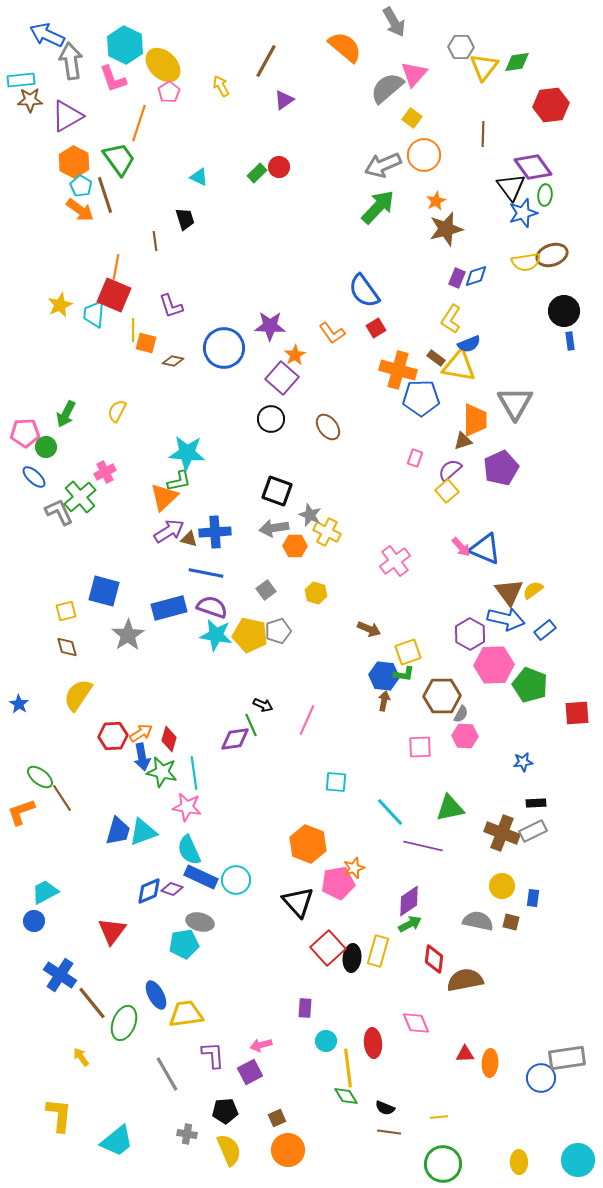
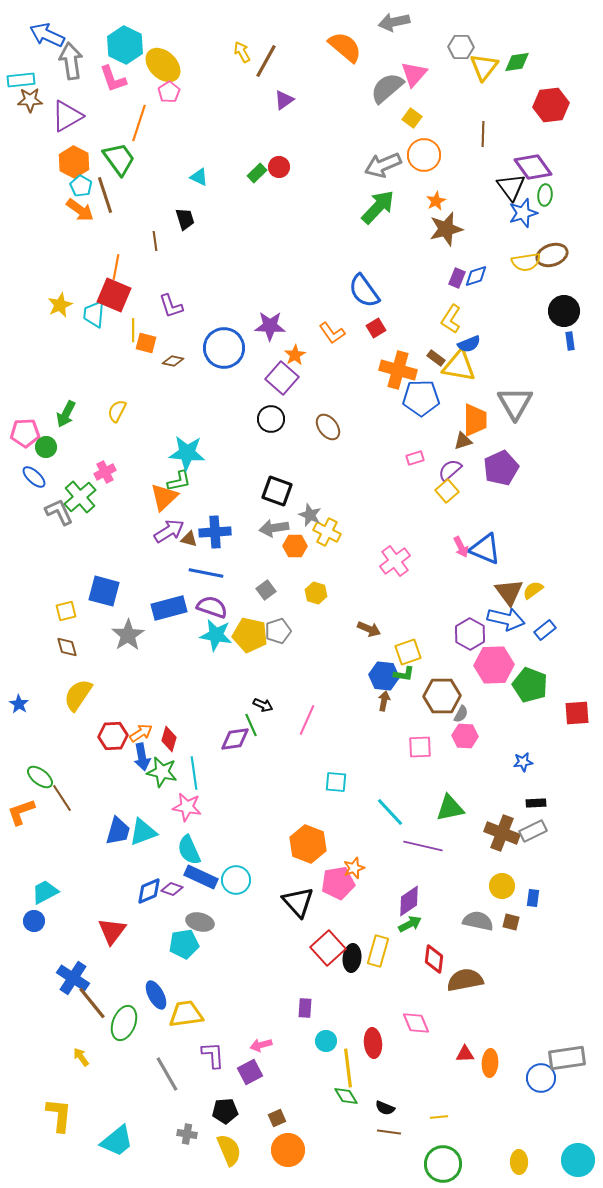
gray arrow at (394, 22): rotated 108 degrees clockwise
yellow arrow at (221, 86): moved 21 px right, 34 px up
pink rectangle at (415, 458): rotated 54 degrees clockwise
pink arrow at (461, 547): rotated 15 degrees clockwise
blue cross at (60, 975): moved 13 px right, 3 px down
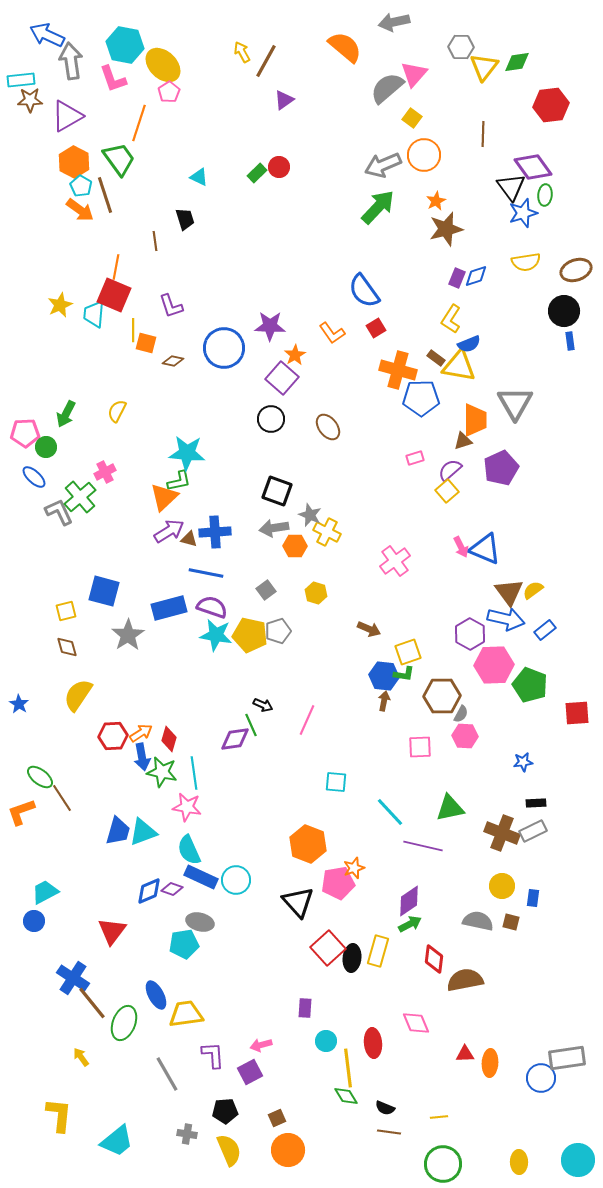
cyan hexagon at (125, 45): rotated 15 degrees counterclockwise
brown ellipse at (552, 255): moved 24 px right, 15 px down
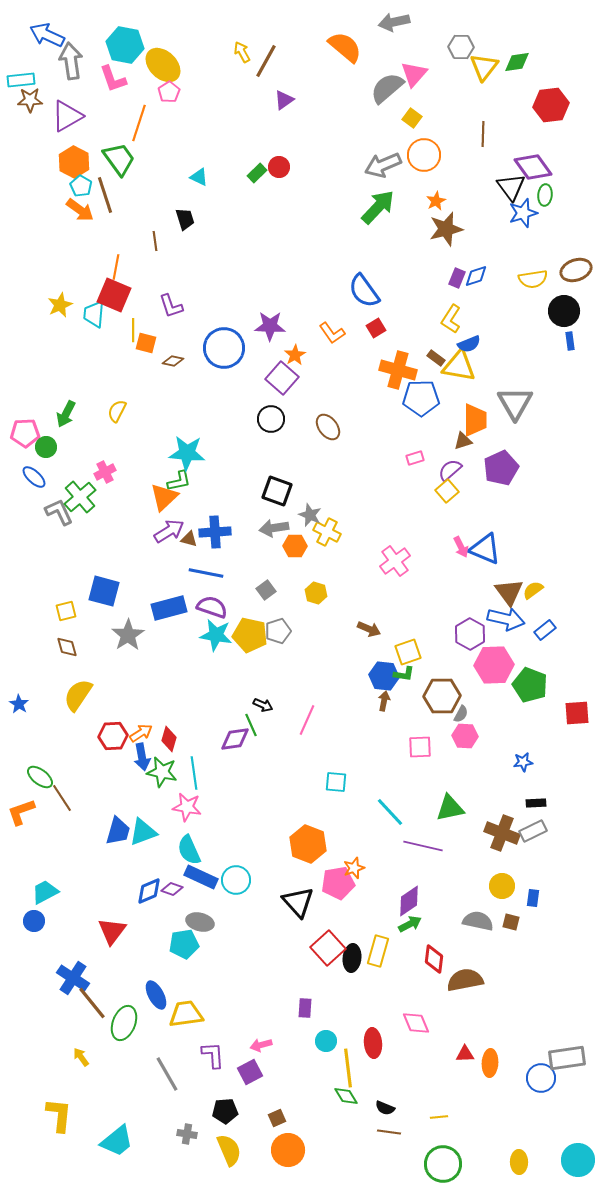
yellow semicircle at (526, 262): moved 7 px right, 17 px down
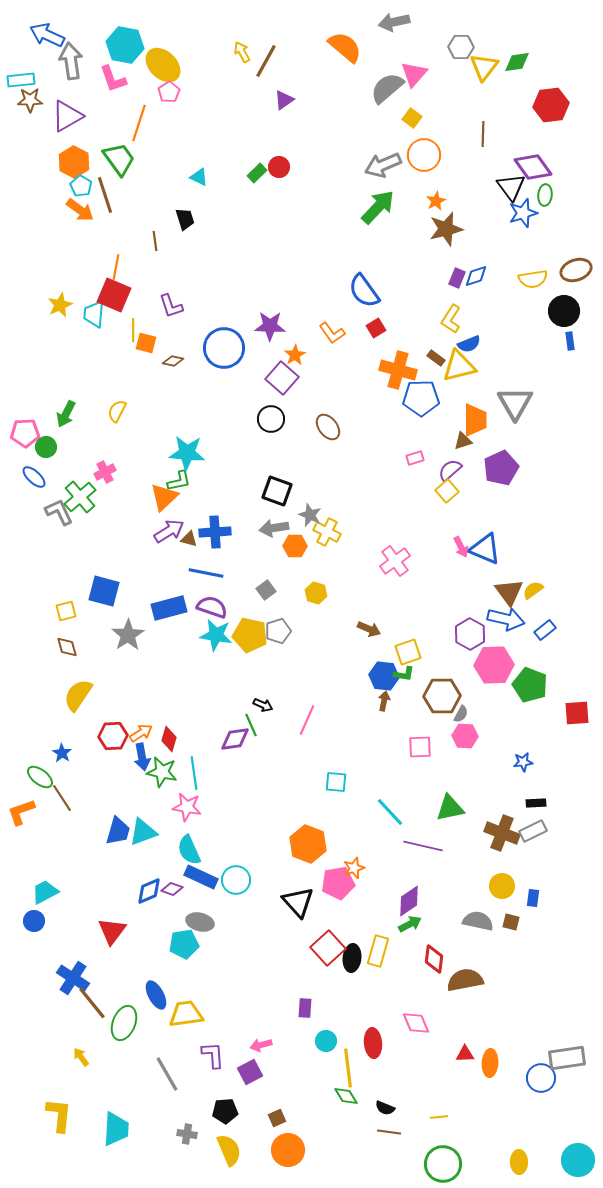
yellow triangle at (459, 366): rotated 24 degrees counterclockwise
blue star at (19, 704): moved 43 px right, 49 px down
cyan trapezoid at (117, 1141): moved 1 px left, 12 px up; rotated 48 degrees counterclockwise
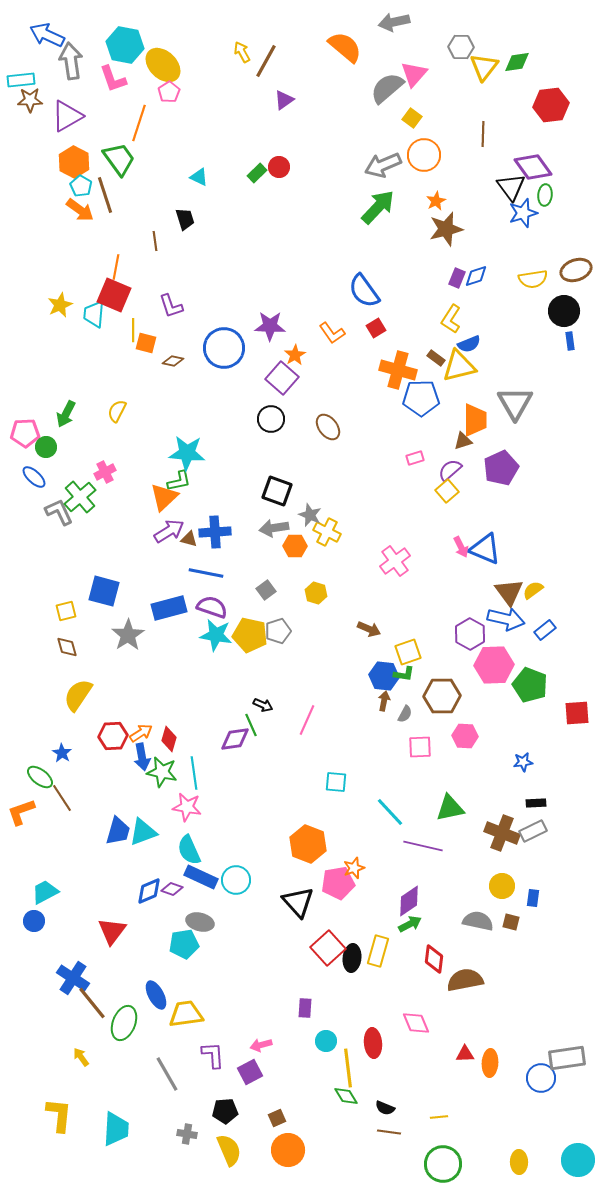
gray semicircle at (461, 714): moved 56 px left
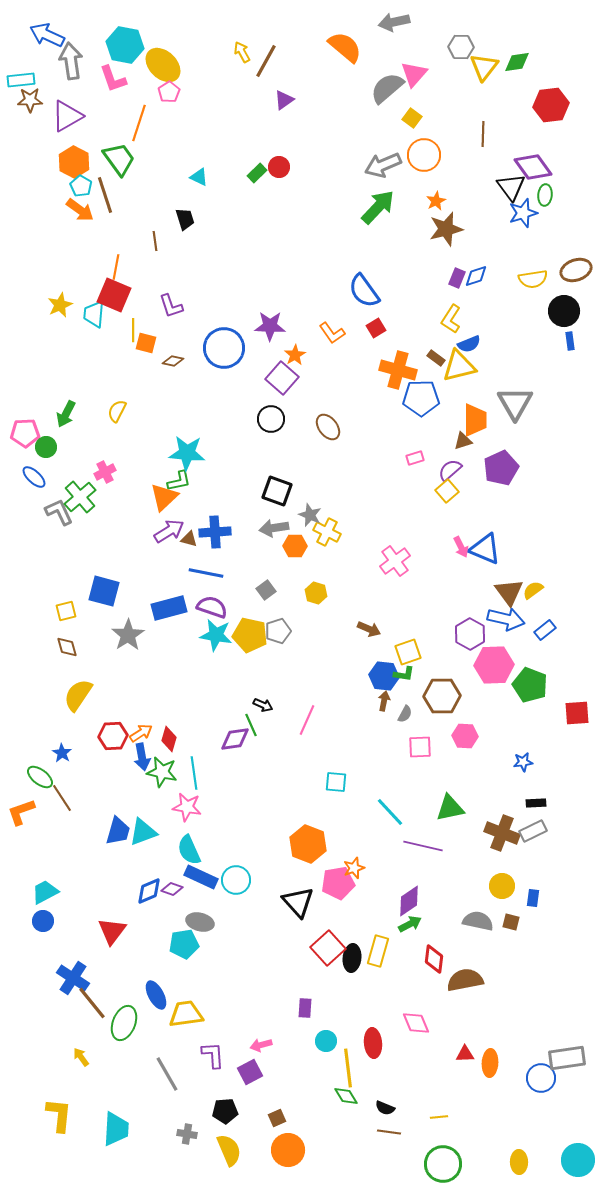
blue circle at (34, 921): moved 9 px right
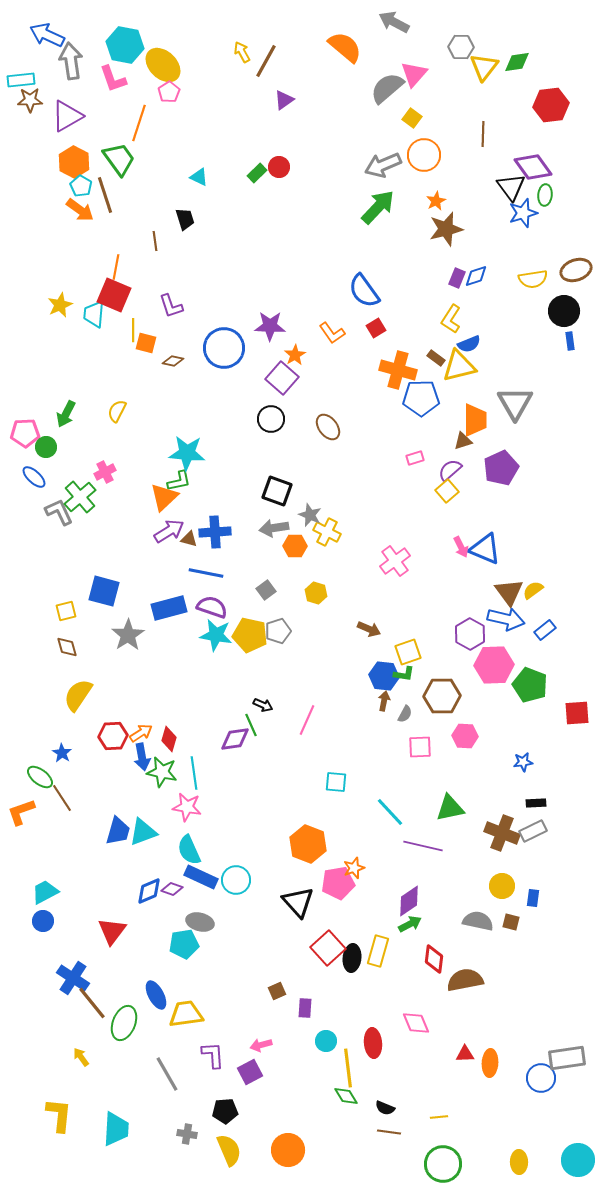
gray arrow at (394, 22): rotated 40 degrees clockwise
brown square at (277, 1118): moved 127 px up
